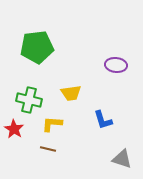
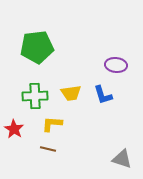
green cross: moved 6 px right, 4 px up; rotated 15 degrees counterclockwise
blue L-shape: moved 25 px up
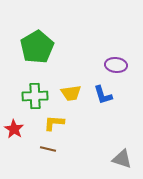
green pentagon: rotated 24 degrees counterclockwise
yellow L-shape: moved 2 px right, 1 px up
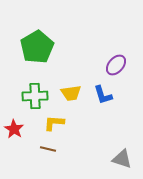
purple ellipse: rotated 55 degrees counterclockwise
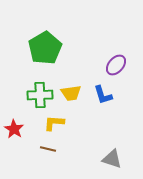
green pentagon: moved 8 px right, 1 px down
green cross: moved 5 px right, 1 px up
gray triangle: moved 10 px left
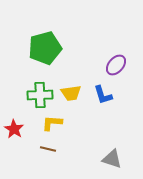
green pentagon: rotated 16 degrees clockwise
yellow L-shape: moved 2 px left
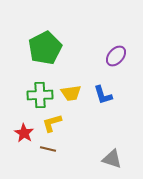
green pentagon: rotated 12 degrees counterclockwise
purple ellipse: moved 9 px up
yellow L-shape: rotated 20 degrees counterclockwise
red star: moved 10 px right, 4 px down
